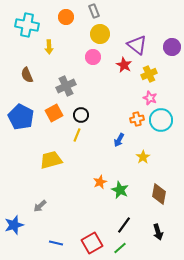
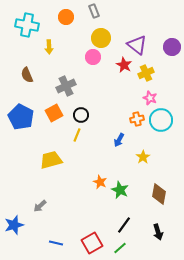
yellow circle: moved 1 px right, 4 px down
yellow cross: moved 3 px left, 1 px up
orange star: rotated 24 degrees counterclockwise
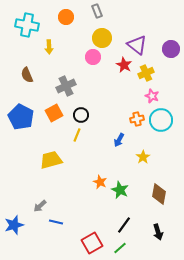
gray rectangle: moved 3 px right
yellow circle: moved 1 px right
purple circle: moved 1 px left, 2 px down
pink star: moved 2 px right, 2 px up
blue line: moved 21 px up
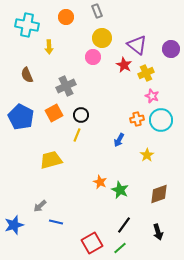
yellow star: moved 4 px right, 2 px up
brown diamond: rotated 60 degrees clockwise
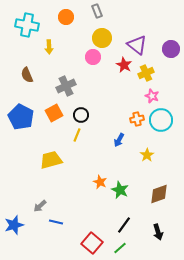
red square: rotated 20 degrees counterclockwise
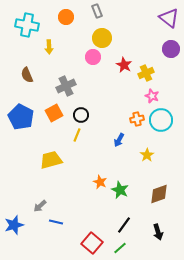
purple triangle: moved 32 px right, 27 px up
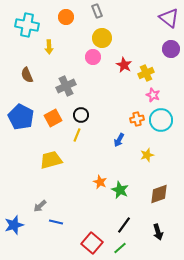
pink star: moved 1 px right, 1 px up
orange square: moved 1 px left, 5 px down
yellow star: rotated 16 degrees clockwise
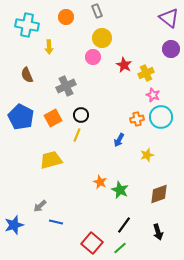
cyan circle: moved 3 px up
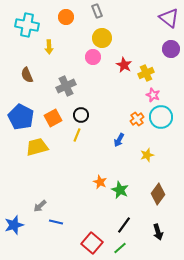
orange cross: rotated 24 degrees counterclockwise
yellow trapezoid: moved 14 px left, 13 px up
brown diamond: moved 1 px left; rotated 35 degrees counterclockwise
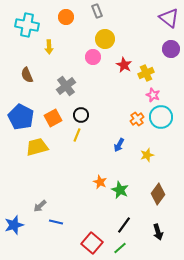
yellow circle: moved 3 px right, 1 px down
gray cross: rotated 12 degrees counterclockwise
blue arrow: moved 5 px down
